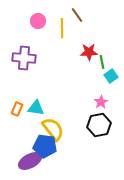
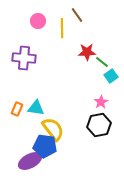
red star: moved 2 px left
green line: rotated 40 degrees counterclockwise
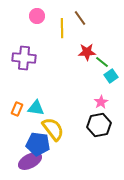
brown line: moved 3 px right, 3 px down
pink circle: moved 1 px left, 5 px up
blue pentagon: moved 7 px left, 2 px up
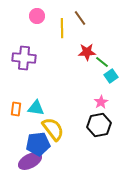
orange rectangle: moved 1 px left; rotated 16 degrees counterclockwise
blue pentagon: rotated 15 degrees counterclockwise
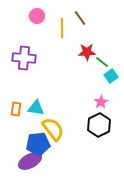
black hexagon: rotated 15 degrees counterclockwise
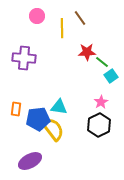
cyan triangle: moved 23 px right, 1 px up
blue pentagon: moved 25 px up
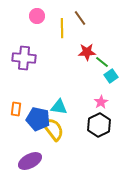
blue pentagon: rotated 20 degrees clockwise
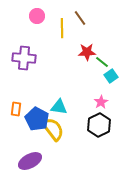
blue pentagon: moved 1 px left; rotated 15 degrees clockwise
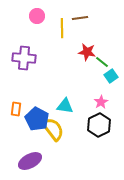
brown line: rotated 63 degrees counterclockwise
red star: rotated 12 degrees clockwise
cyan triangle: moved 6 px right, 1 px up
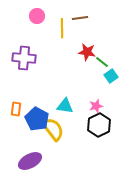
pink star: moved 5 px left, 4 px down; rotated 16 degrees clockwise
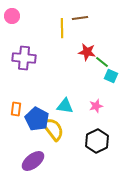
pink circle: moved 25 px left
cyan square: rotated 32 degrees counterclockwise
black hexagon: moved 2 px left, 16 px down
purple ellipse: moved 3 px right; rotated 10 degrees counterclockwise
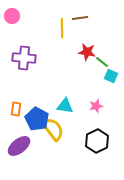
purple ellipse: moved 14 px left, 15 px up
